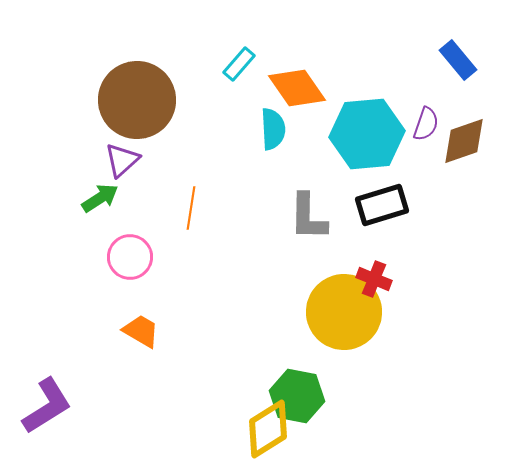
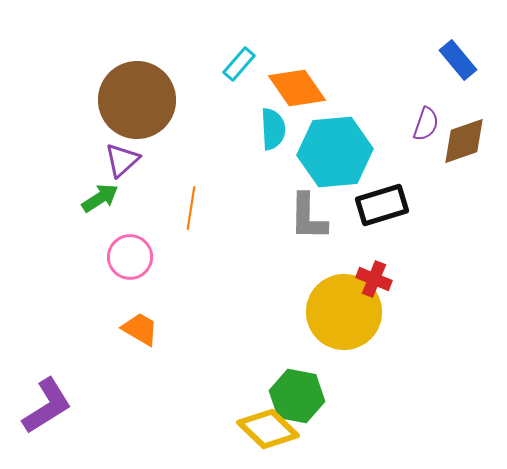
cyan hexagon: moved 32 px left, 18 px down
orange trapezoid: moved 1 px left, 2 px up
yellow diamond: rotated 76 degrees clockwise
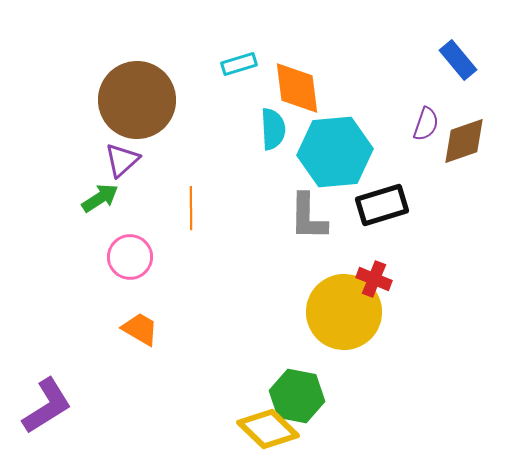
cyan rectangle: rotated 32 degrees clockwise
orange diamond: rotated 28 degrees clockwise
orange line: rotated 9 degrees counterclockwise
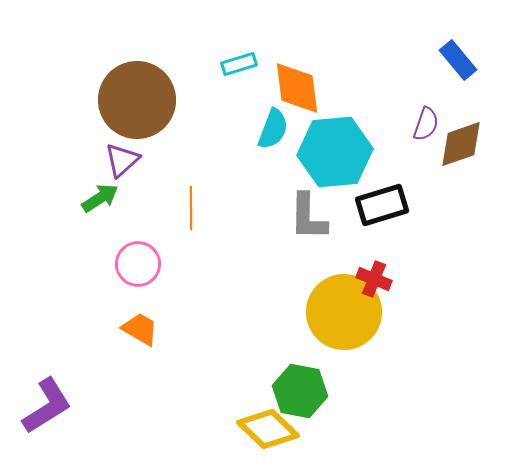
cyan semicircle: rotated 24 degrees clockwise
brown diamond: moved 3 px left, 3 px down
pink circle: moved 8 px right, 7 px down
green hexagon: moved 3 px right, 5 px up
